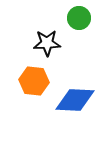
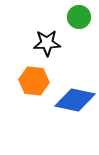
green circle: moved 1 px up
blue diamond: rotated 9 degrees clockwise
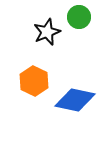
black star: moved 11 px up; rotated 20 degrees counterclockwise
orange hexagon: rotated 20 degrees clockwise
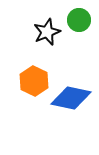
green circle: moved 3 px down
blue diamond: moved 4 px left, 2 px up
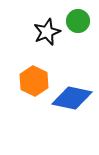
green circle: moved 1 px left, 1 px down
blue diamond: moved 1 px right
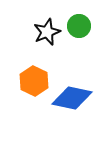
green circle: moved 1 px right, 5 px down
